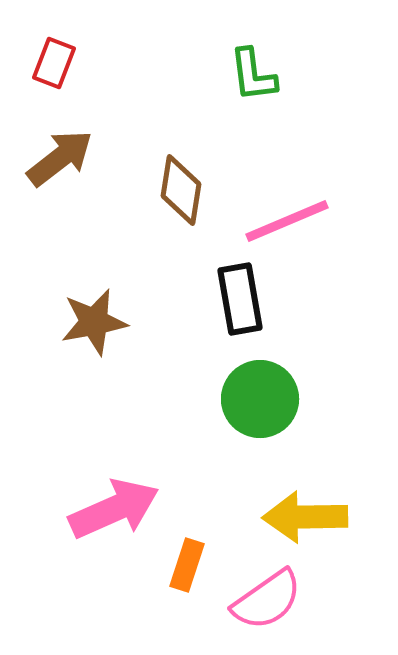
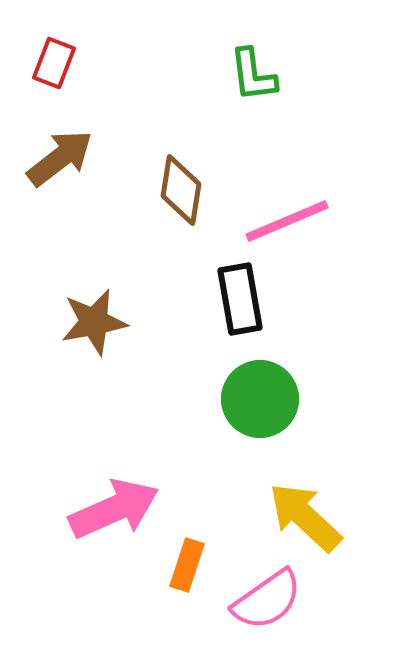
yellow arrow: rotated 44 degrees clockwise
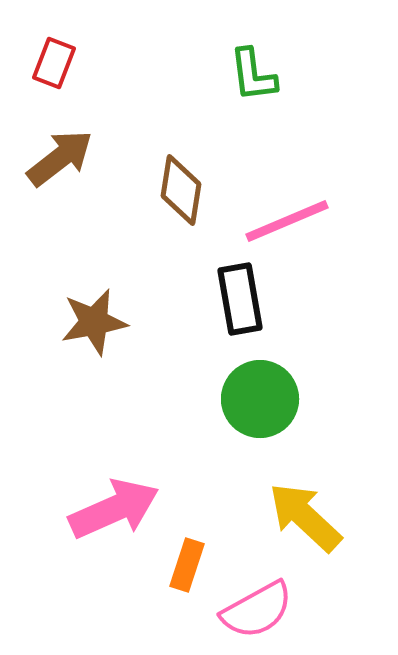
pink semicircle: moved 10 px left, 10 px down; rotated 6 degrees clockwise
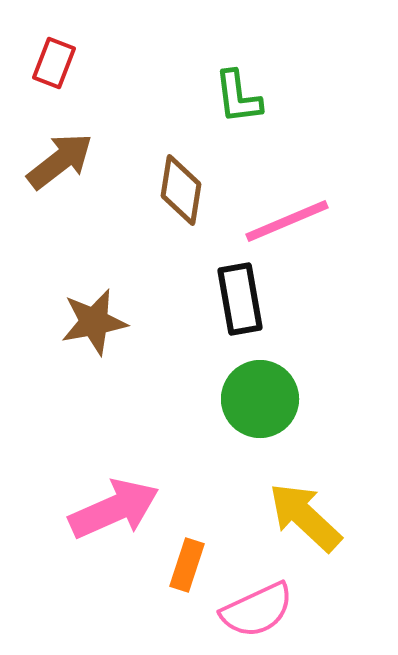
green L-shape: moved 15 px left, 22 px down
brown arrow: moved 3 px down
pink semicircle: rotated 4 degrees clockwise
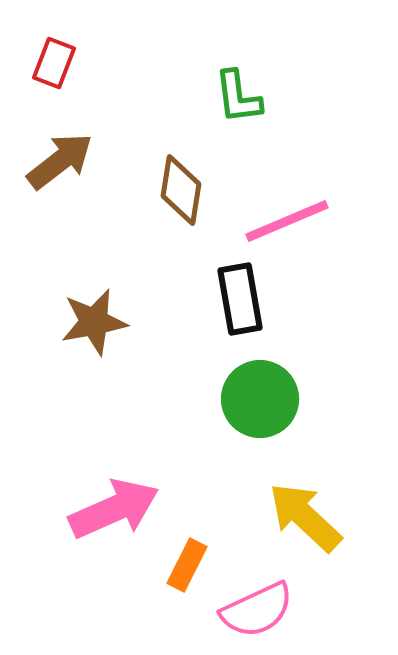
orange rectangle: rotated 9 degrees clockwise
